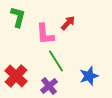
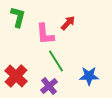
blue star: rotated 18 degrees clockwise
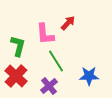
green L-shape: moved 29 px down
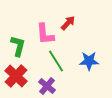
blue star: moved 15 px up
purple cross: moved 2 px left; rotated 12 degrees counterclockwise
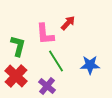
blue star: moved 1 px right, 4 px down
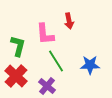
red arrow: moved 1 px right, 2 px up; rotated 126 degrees clockwise
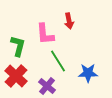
green line: moved 2 px right
blue star: moved 2 px left, 8 px down
